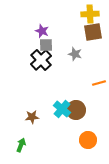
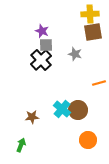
brown circle: moved 2 px right
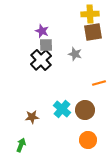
brown circle: moved 7 px right
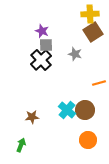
brown square: rotated 24 degrees counterclockwise
cyan cross: moved 5 px right, 1 px down
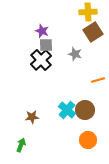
yellow cross: moved 2 px left, 2 px up
orange line: moved 1 px left, 3 px up
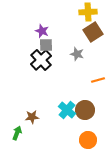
gray star: moved 2 px right
green arrow: moved 4 px left, 12 px up
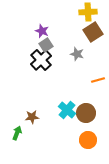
gray square: rotated 32 degrees counterclockwise
brown circle: moved 1 px right, 3 px down
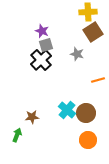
gray square: rotated 16 degrees clockwise
green arrow: moved 2 px down
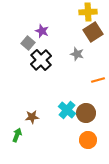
gray square: moved 18 px left, 2 px up; rotated 32 degrees counterclockwise
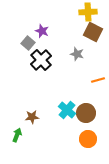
brown square: rotated 30 degrees counterclockwise
orange circle: moved 1 px up
